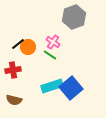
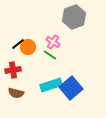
cyan rectangle: moved 1 px left, 1 px up
brown semicircle: moved 2 px right, 7 px up
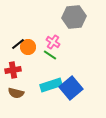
gray hexagon: rotated 15 degrees clockwise
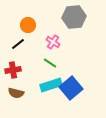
orange circle: moved 22 px up
green line: moved 8 px down
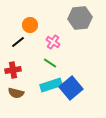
gray hexagon: moved 6 px right, 1 px down
orange circle: moved 2 px right
black line: moved 2 px up
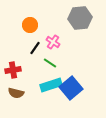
black line: moved 17 px right, 6 px down; rotated 16 degrees counterclockwise
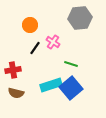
green line: moved 21 px right, 1 px down; rotated 16 degrees counterclockwise
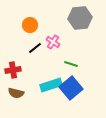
black line: rotated 16 degrees clockwise
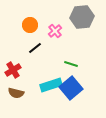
gray hexagon: moved 2 px right, 1 px up
pink cross: moved 2 px right, 11 px up; rotated 16 degrees clockwise
red cross: rotated 21 degrees counterclockwise
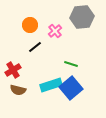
black line: moved 1 px up
brown semicircle: moved 2 px right, 3 px up
